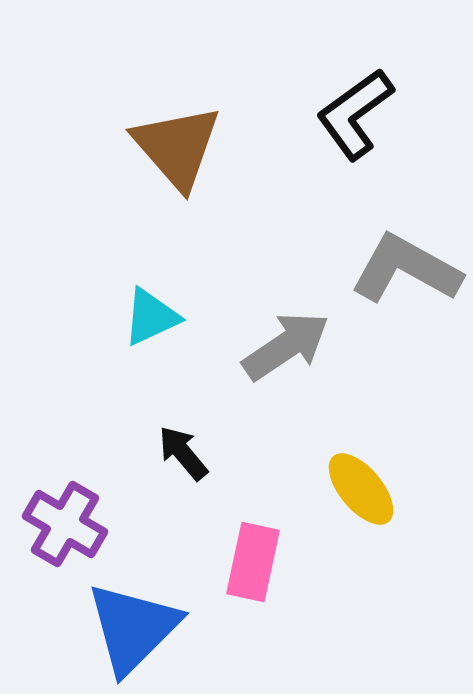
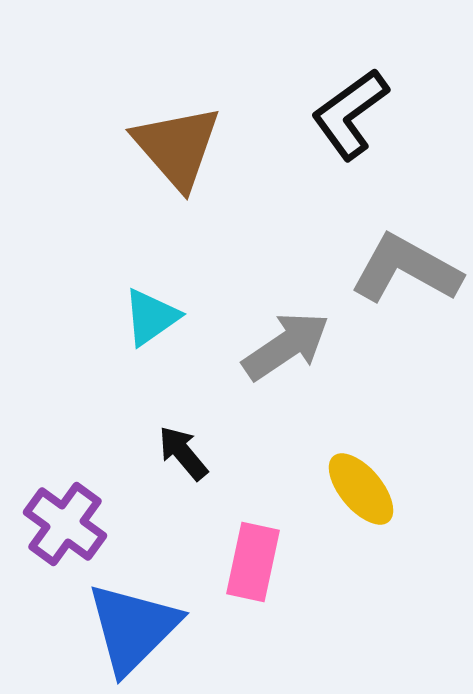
black L-shape: moved 5 px left
cyan triangle: rotated 10 degrees counterclockwise
purple cross: rotated 6 degrees clockwise
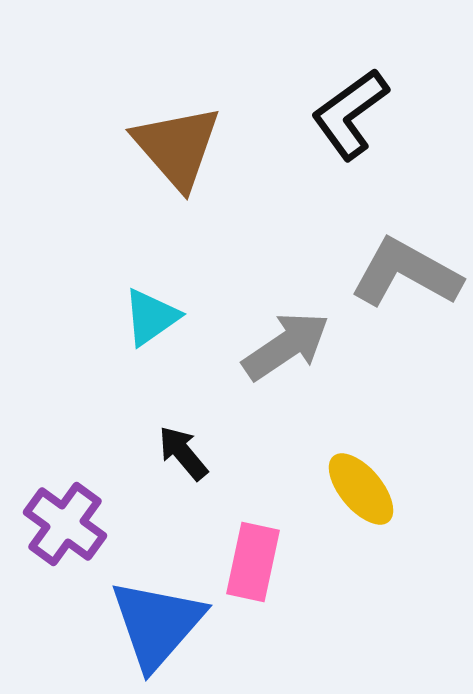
gray L-shape: moved 4 px down
blue triangle: moved 24 px right, 4 px up; rotated 4 degrees counterclockwise
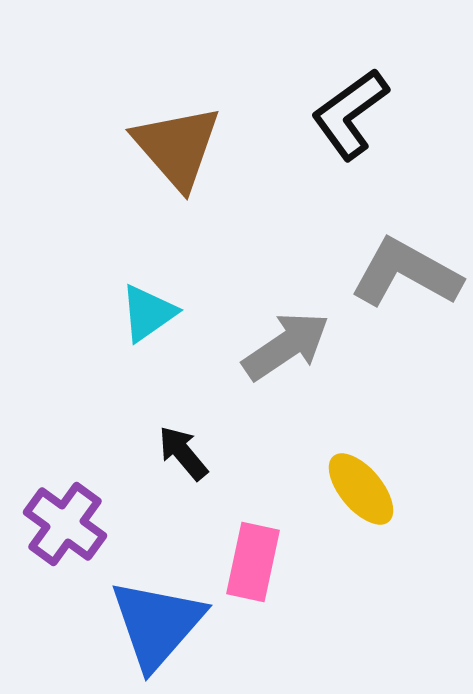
cyan triangle: moved 3 px left, 4 px up
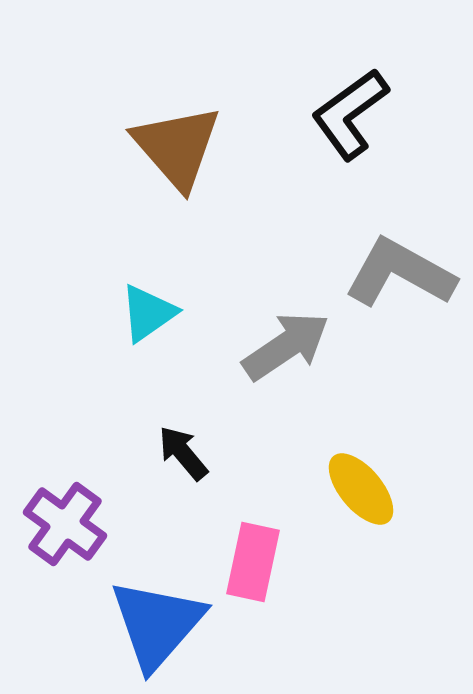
gray L-shape: moved 6 px left
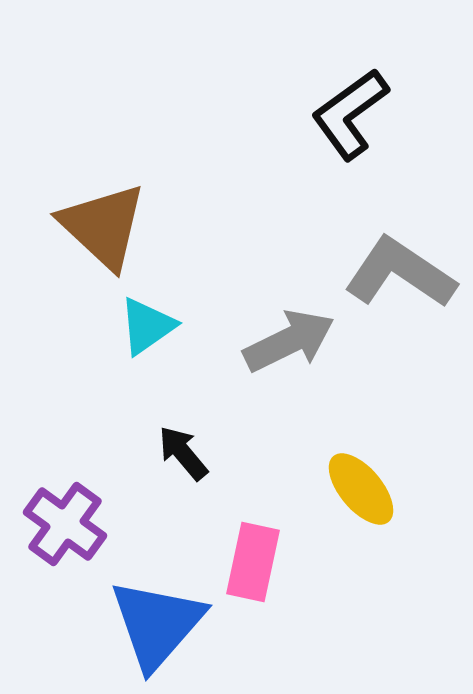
brown triangle: moved 74 px left, 79 px down; rotated 6 degrees counterclockwise
gray L-shape: rotated 5 degrees clockwise
cyan triangle: moved 1 px left, 13 px down
gray arrow: moved 3 px right, 5 px up; rotated 8 degrees clockwise
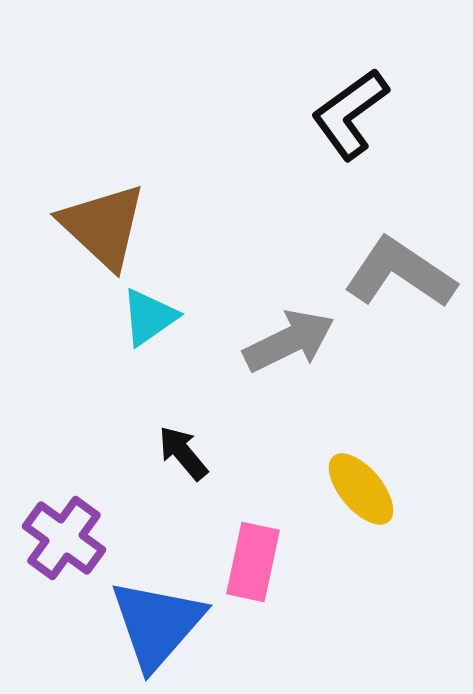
cyan triangle: moved 2 px right, 9 px up
purple cross: moved 1 px left, 14 px down
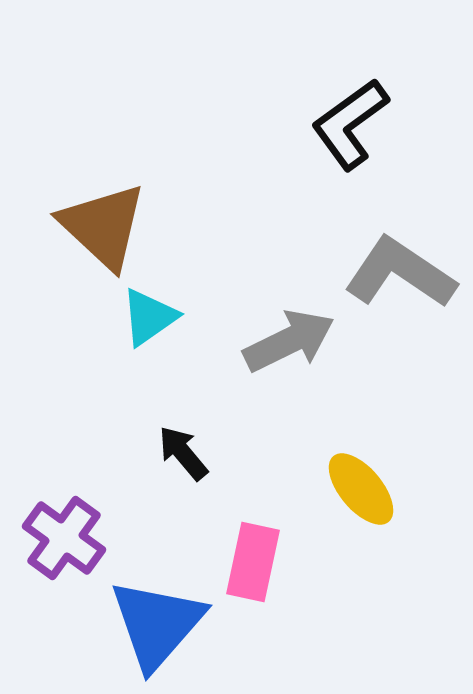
black L-shape: moved 10 px down
